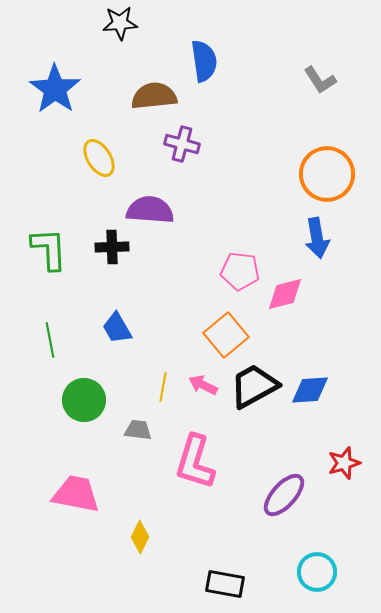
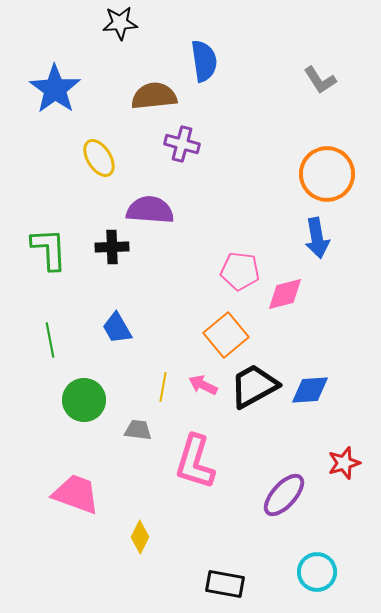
pink trapezoid: rotated 9 degrees clockwise
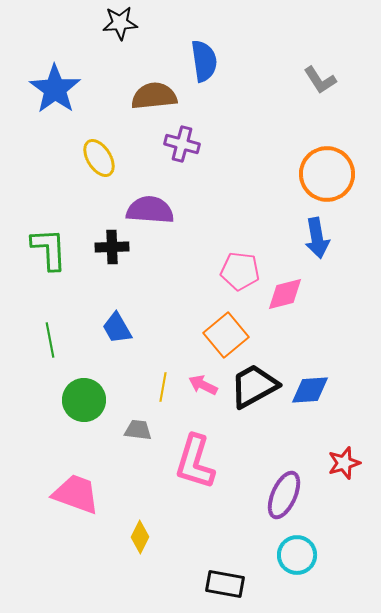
purple ellipse: rotated 18 degrees counterclockwise
cyan circle: moved 20 px left, 17 px up
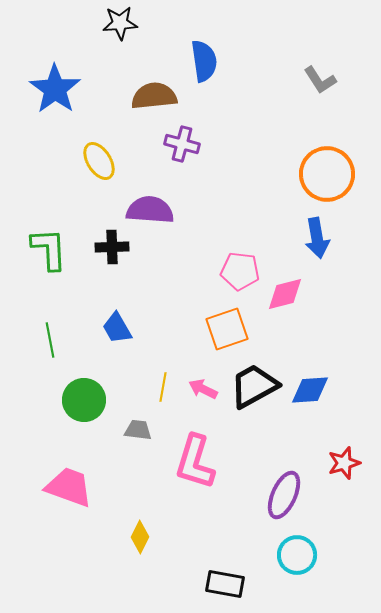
yellow ellipse: moved 3 px down
orange square: moved 1 px right, 6 px up; rotated 21 degrees clockwise
pink arrow: moved 4 px down
pink trapezoid: moved 7 px left, 7 px up
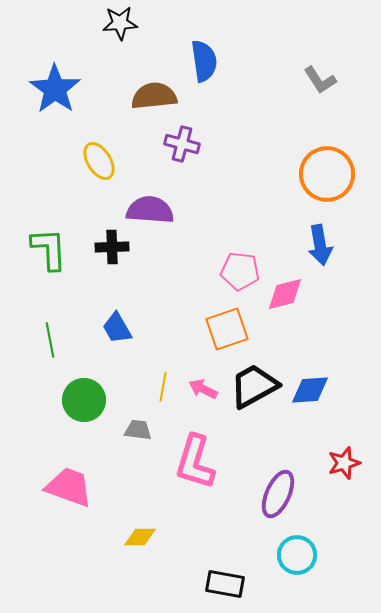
blue arrow: moved 3 px right, 7 px down
purple ellipse: moved 6 px left, 1 px up
yellow diamond: rotated 64 degrees clockwise
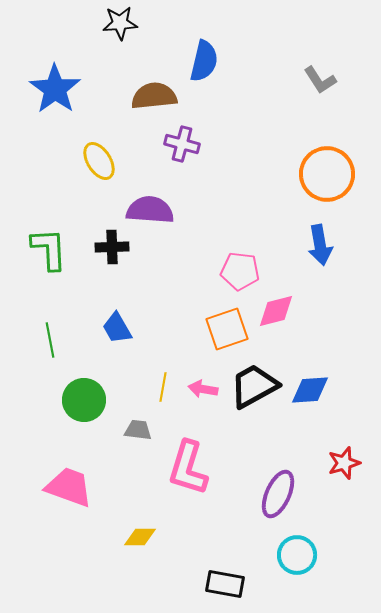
blue semicircle: rotated 21 degrees clockwise
pink diamond: moved 9 px left, 17 px down
pink arrow: rotated 16 degrees counterclockwise
pink L-shape: moved 7 px left, 6 px down
